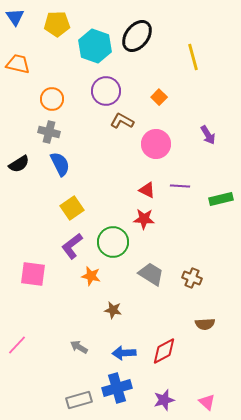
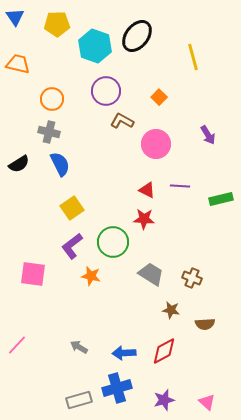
brown star: moved 58 px right
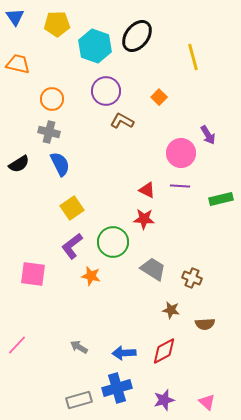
pink circle: moved 25 px right, 9 px down
gray trapezoid: moved 2 px right, 5 px up
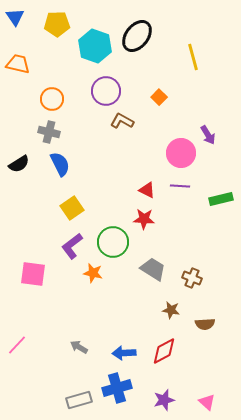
orange star: moved 2 px right, 3 px up
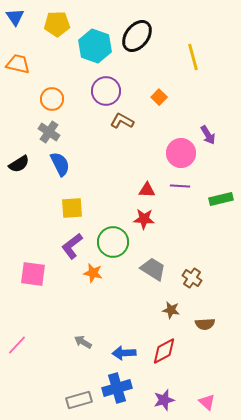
gray cross: rotated 20 degrees clockwise
red triangle: rotated 24 degrees counterclockwise
yellow square: rotated 30 degrees clockwise
brown cross: rotated 12 degrees clockwise
gray arrow: moved 4 px right, 5 px up
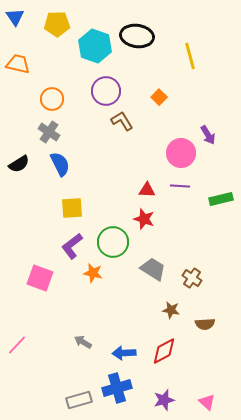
black ellipse: rotated 60 degrees clockwise
yellow line: moved 3 px left, 1 px up
brown L-shape: rotated 30 degrees clockwise
red star: rotated 15 degrees clockwise
pink square: moved 7 px right, 4 px down; rotated 12 degrees clockwise
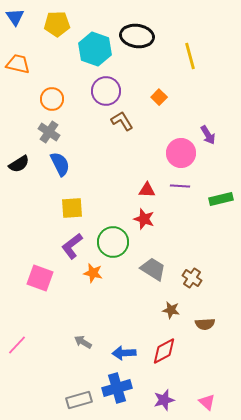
cyan hexagon: moved 3 px down
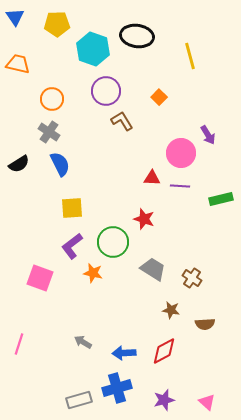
cyan hexagon: moved 2 px left
red triangle: moved 5 px right, 12 px up
pink line: moved 2 px right, 1 px up; rotated 25 degrees counterclockwise
